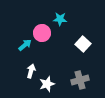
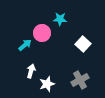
gray cross: rotated 12 degrees counterclockwise
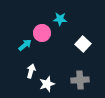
gray cross: rotated 24 degrees clockwise
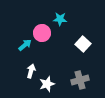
gray cross: rotated 12 degrees counterclockwise
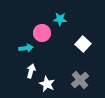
cyan arrow: moved 1 px right, 3 px down; rotated 32 degrees clockwise
gray cross: rotated 24 degrees counterclockwise
white star: rotated 28 degrees counterclockwise
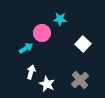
cyan arrow: rotated 24 degrees counterclockwise
white arrow: moved 1 px down
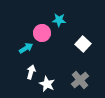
cyan star: moved 1 px left, 1 px down
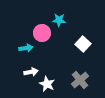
cyan arrow: rotated 24 degrees clockwise
white arrow: rotated 64 degrees clockwise
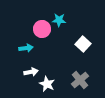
pink circle: moved 4 px up
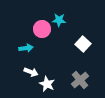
white arrow: rotated 32 degrees clockwise
